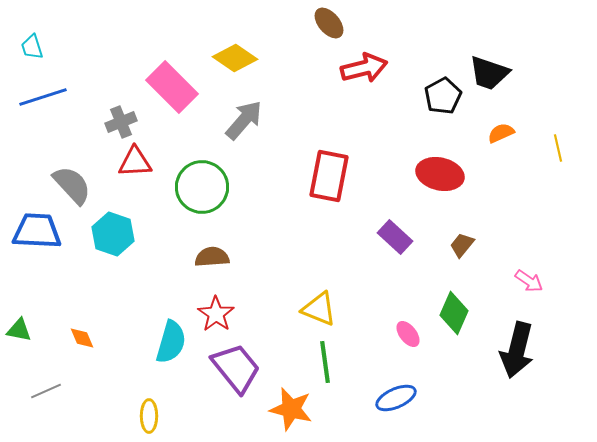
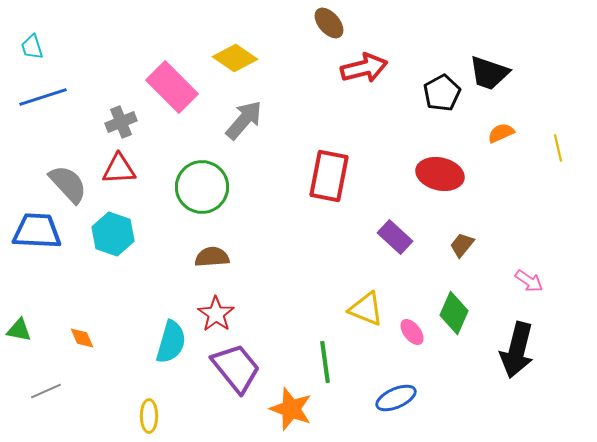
black pentagon: moved 1 px left, 3 px up
red triangle: moved 16 px left, 7 px down
gray semicircle: moved 4 px left, 1 px up
yellow triangle: moved 47 px right
pink ellipse: moved 4 px right, 2 px up
orange star: rotated 6 degrees clockwise
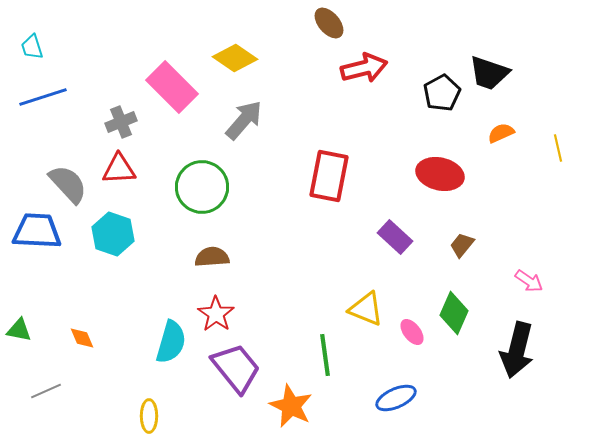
green line: moved 7 px up
orange star: moved 3 px up; rotated 6 degrees clockwise
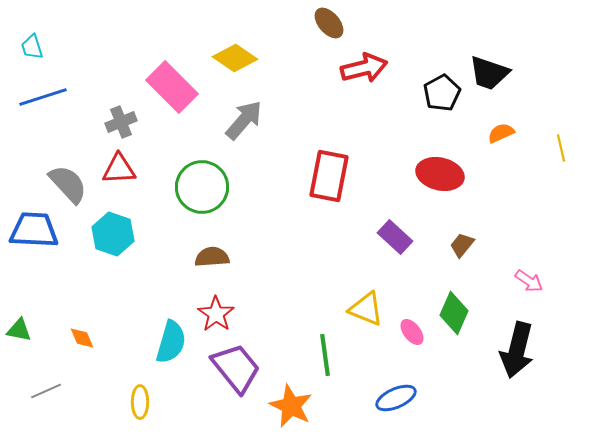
yellow line: moved 3 px right
blue trapezoid: moved 3 px left, 1 px up
yellow ellipse: moved 9 px left, 14 px up
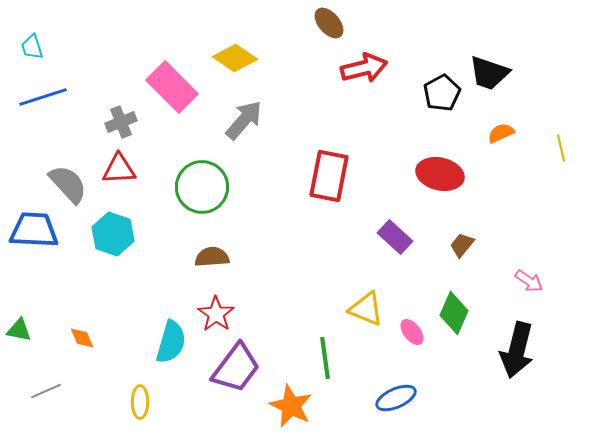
green line: moved 3 px down
purple trapezoid: rotated 76 degrees clockwise
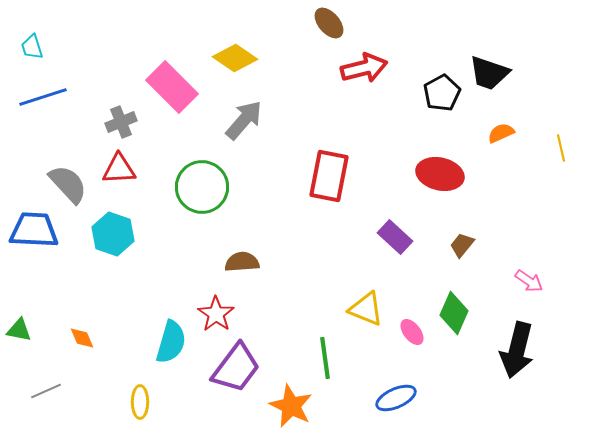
brown semicircle: moved 30 px right, 5 px down
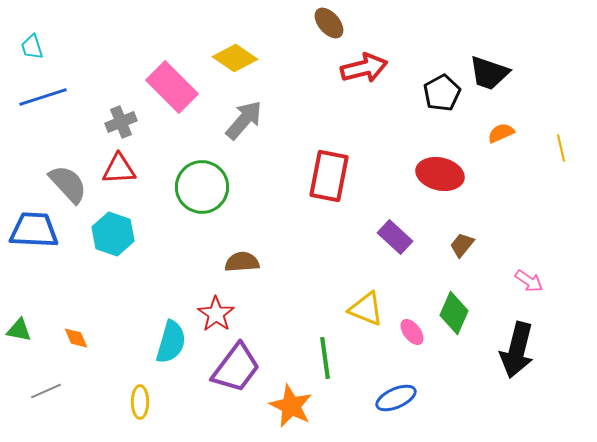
orange diamond: moved 6 px left
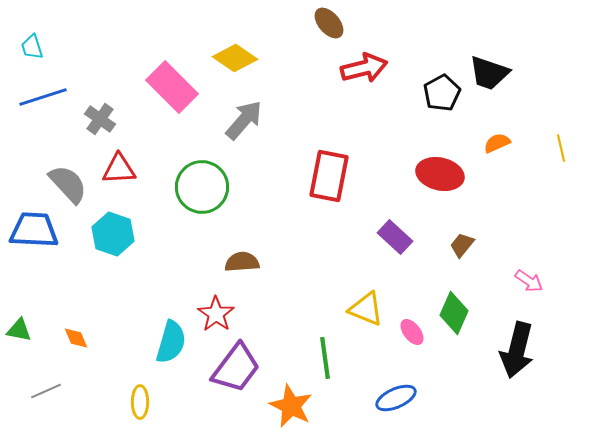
gray cross: moved 21 px left, 3 px up; rotated 32 degrees counterclockwise
orange semicircle: moved 4 px left, 10 px down
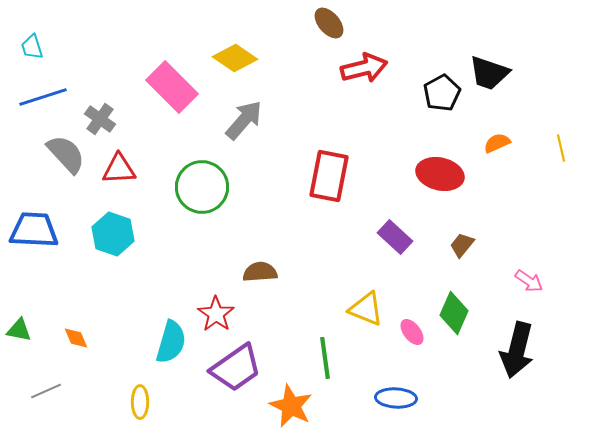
gray semicircle: moved 2 px left, 30 px up
brown semicircle: moved 18 px right, 10 px down
purple trapezoid: rotated 18 degrees clockwise
blue ellipse: rotated 27 degrees clockwise
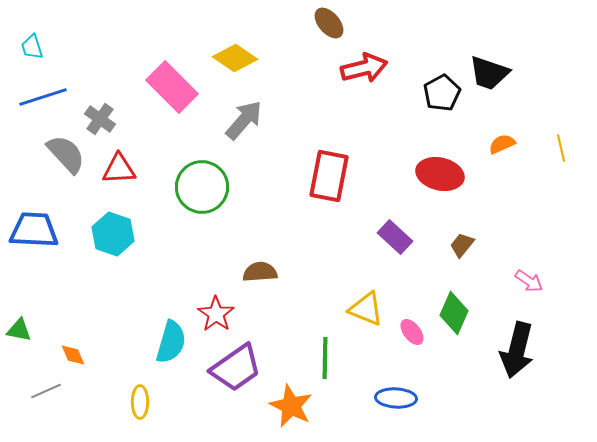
orange semicircle: moved 5 px right, 1 px down
orange diamond: moved 3 px left, 17 px down
green line: rotated 9 degrees clockwise
